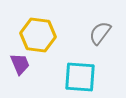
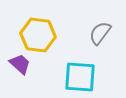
purple trapezoid: rotated 25 degrees counterclockwise
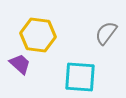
gray semicircle: moved 6 px right
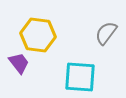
purple trapezoid: moved 1 px left, 1 px up; rotated 10 degrees clockwise
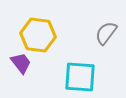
purple trapezoid: moved 2 px right
